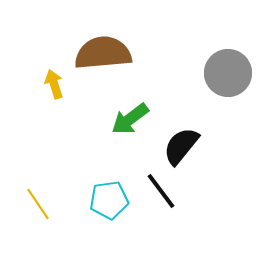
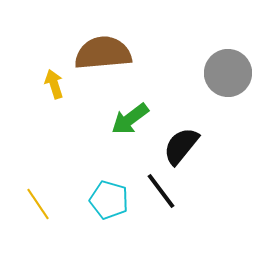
cyan pentagon: rotated 24 degrees clockwise
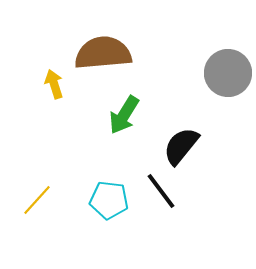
green arrow: moved 6 px left, 4 px up; rotated 21 degrees counterclockwise
cyan pentagon: rotated 9 degrees counterclockwise
yellow line: moved 1 px left, 4 px up; rotated 76 degrees clockwise
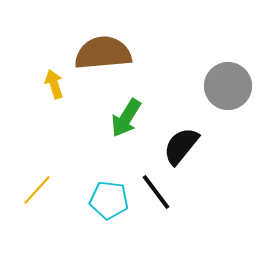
gray circle: moved 13 px down
green arrow: moved 2 px right, 3 px down
black line: moved 5 px left, 1 px down
yellow line: moved 10 px up
